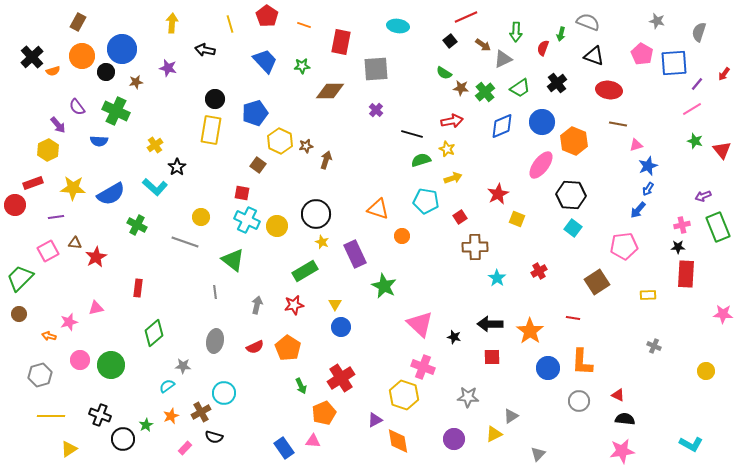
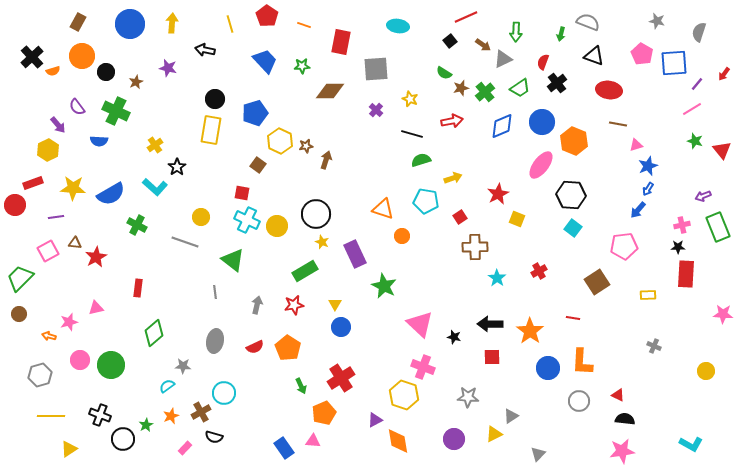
red semicircle at (543, 48): moved 14 px down
blue circle at (122, 49): moved 8 px right, 25 px up
brown star at (136, 82): rotated 16 degrees counterclockwise
brown star at (461, 88): rotated 21 degrees counterclockwise
yellow star at (447, 149): moved 37 px left, 50 px up
orange triangle at (378, 209): moved 5 px right
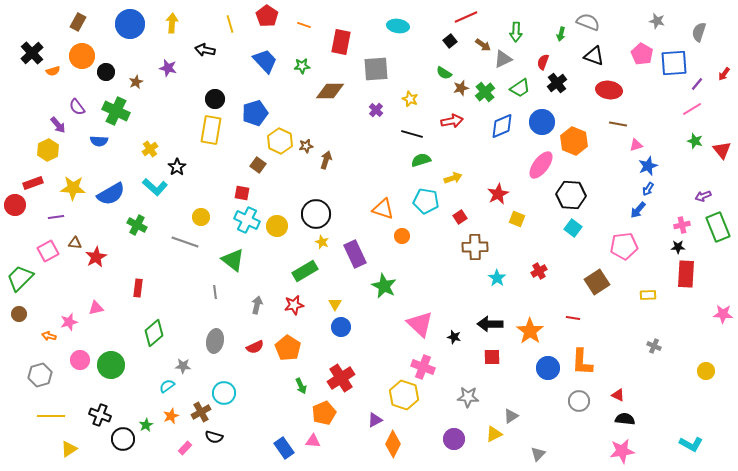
black cross at (32, 57): moved 4 px up
yellow cross at (155, 145): moved 5 px left, 4 px down
orange diamond at (398, 441): moved 5 px left, 3 px down; rotated 36 degrees clockwise
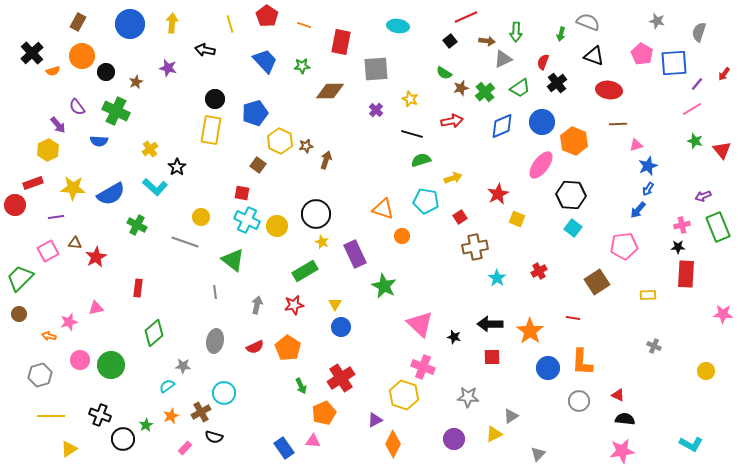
brown arrow at (483, 45): moved 4 px right, 4 px up; rotated 28 degrees counterclockwise
brown line at (618, 124): rotated 12 degrees counterclockwise
brown cross at (475, 247): rotated 10 degrees counterclockwise
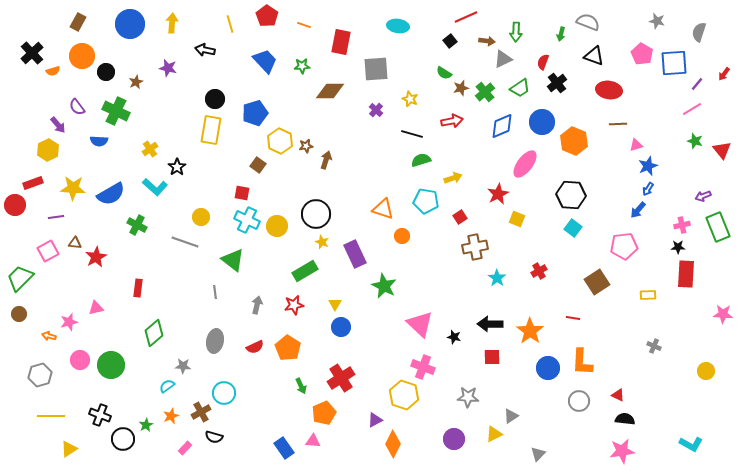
pink ellipse at (541, 165): moved 16 px left, 1 px up
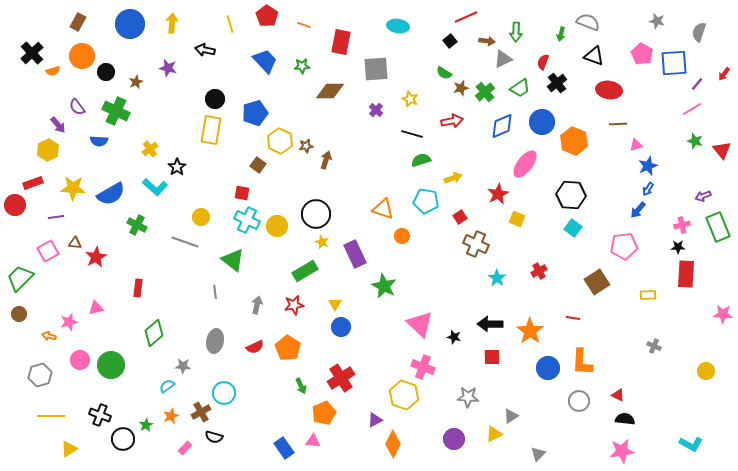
brown cross at (475, 247): moved 1 px right, 3 px up; rotated 35 degrees clockwise
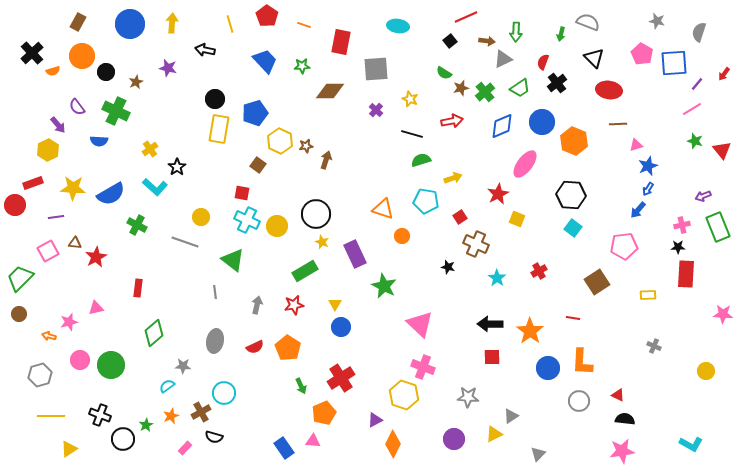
black triangle at (594, 56): moved 2 px down; rotated 25 degrees clockwise
yellow rectangle at (211, 130): moved 8 px right, 1 px up
black star at (454, 337): moved 6 px left, 70 px up
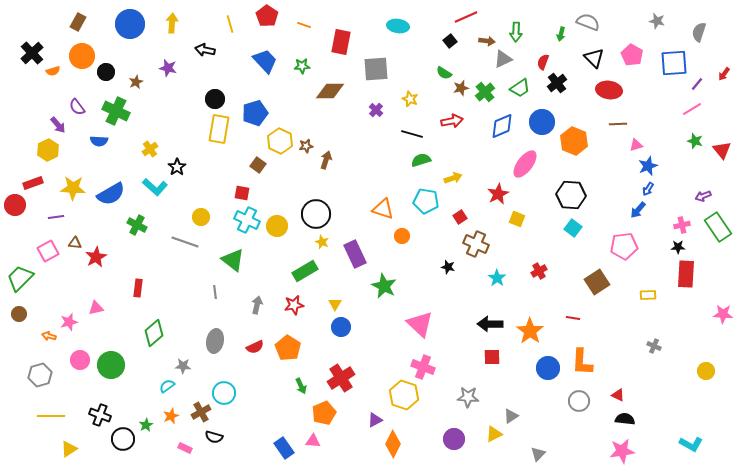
pink pentagon at (642, 54): moved 10 px left, 1 px down
green rectangle at (718, 227): rotated 12 degrees counterclockwise
pink rectangle at (185, 448): rotated 72 degrees clockwise
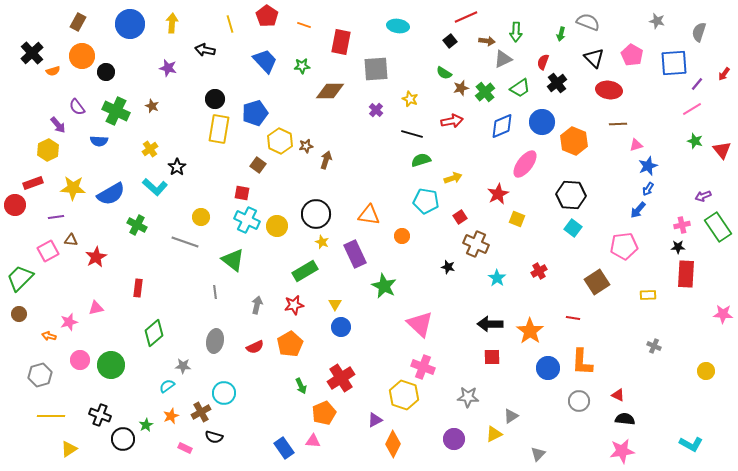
brown star at (136, 82): moved 16 px right, 24 px down; rotated 24 degrees counterclockwise
orange triangle at (383, 209): moved 14 px left, 6 px down; rotated 10 degrees counterclockwise
brown triangle at (75, 243): moved 4 px left, 3 px up
orange pentagon at (288, 348): moved 2 px right, 4 px up; rotated 10 degrees clockwise
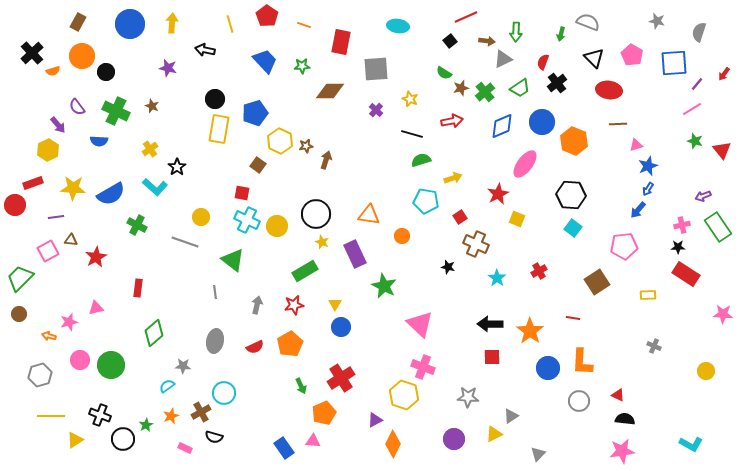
red rectangle at (686, 274): rotated 60 degrees counterclockwise
yellow triangle at (69, 449): moved 6 px right, 9 px up
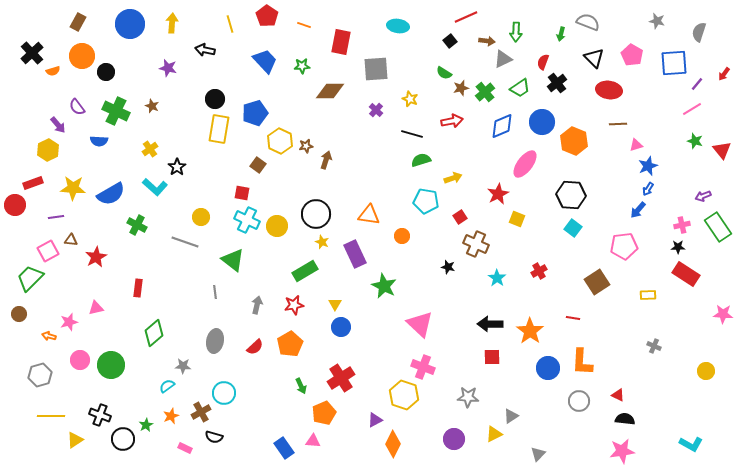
green trapezoid at (20, 278): moved 10 px right
red semicircle at (255, 347): rotated 18 degrees counterclockwise
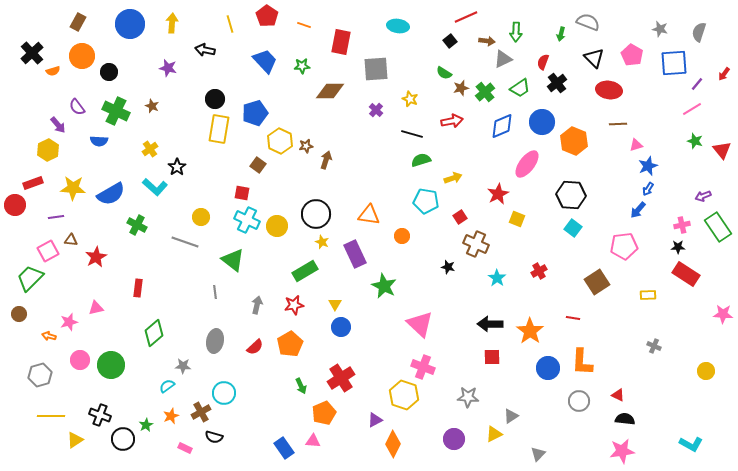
gray star at (657, 21): moved 3 px right, 8 px down
black circle at (106, 72): moved 3 px right
pink ellipse at (525, 164): moved 2 px right
